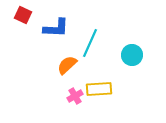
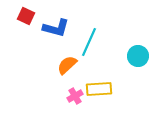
red square: moved 3 px right, 1 px down
blue L-shape: rotated 12 degrees clockwise
cyan line: moved 1 px left, 1 px up
cyan circle: moved 6 px right, 1 px down
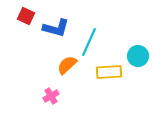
yellow rectangle: moved 10 px right, 17 px up
pink cross: moved 24 px left
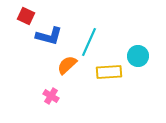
blue L-shape: moved 7 px left, 8 px down
pink cross: rotated 28 degrees counterclockwise
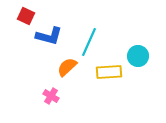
orange semicircle: moved 2 px down
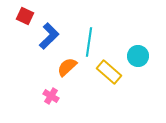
red square: moved 1 px left
blue L-shape: rotated 60 degrees counterclockwise
cyan line: rotated 16 degrees counterclockwise
yellow rectangle: rotated 45 degrees clockwise
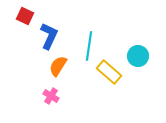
blue L-shape: rotated 20 degrees counterclockwise
cyan line: moved 4 px down
orange semicircle: moved 9 px left, 1 px up; rotated 15 degrees counterclockwise
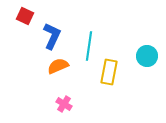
blue L-shape: moved 3 px right
cyan circle: moved 9 px right
orange semicircle: rotated 35 degrees clockwise
yellow rectangle: rotated 60 degrees clockwise
pink cross: moved 13 px right, 8 px down
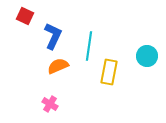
blue L-shape: moved 1 px right
pink cross: moved 14 px left
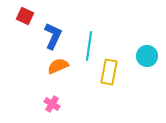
pink cross: moved 2 px right
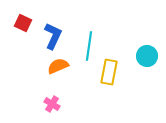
red square: moved 2 px left, 7 px down
